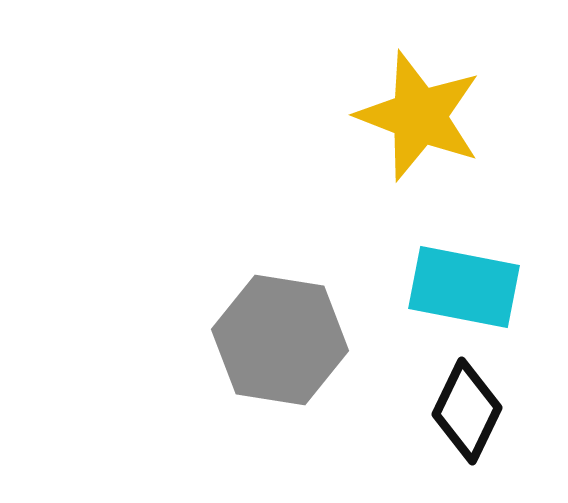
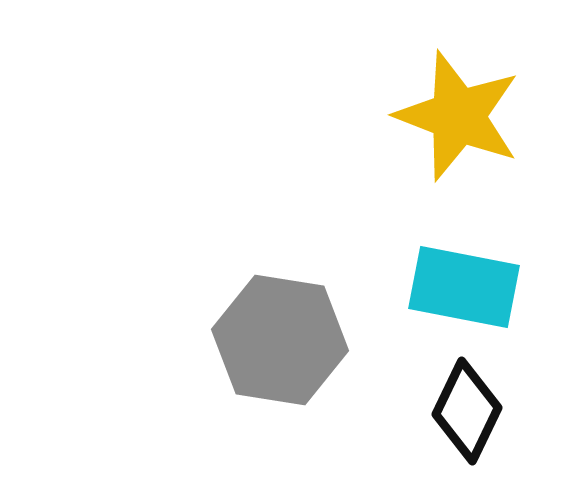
yellow star: moved 39 px right
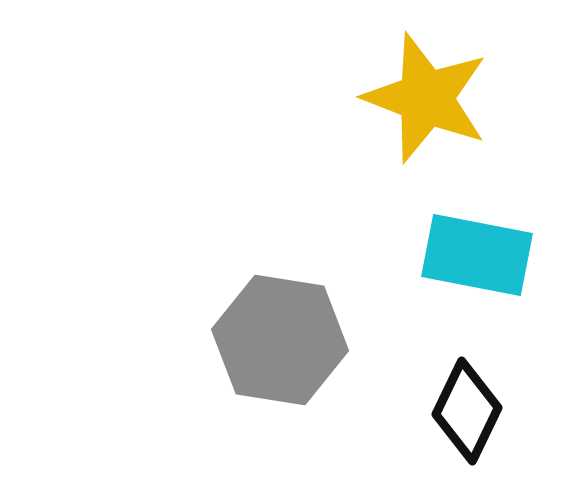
yellow star: moved 32 px left, 18 px up
cyan rectangle: moved 13 px right, 32 px up
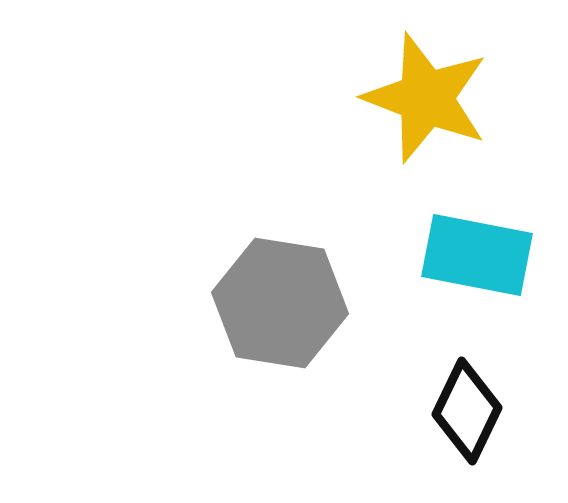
gray hexagon: moved 37 px up
